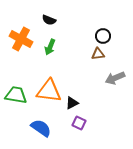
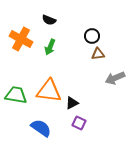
black circle: moved 11 px left
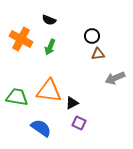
green trapezoid: moved 1 px right, 2 px down
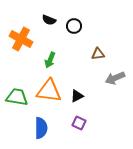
black circle: moved 18 px left, 10 px up
green arrow: moved 13 px down
black triangle: moved 5 px right, 7 px up
blue semicircle: rotated 55 degrees clockwise
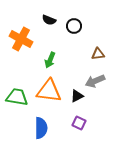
gray arrow: moved 20 px left, 3 px down
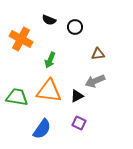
black circle: moved 1 px right, 1 px down
blue semicircle: moved 1 px right, 1 px down; rotated 35 degrees clockwise
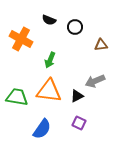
brown triangle: moved 3 px right, 9 px up
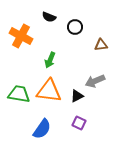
black semicircle: moved 3 px up
orange cross: moved 3 px up
green trapezoid: moved 2 px right, 3 px up
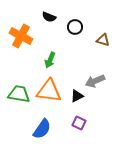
brown triangle: moved 2 px right, 5 px up; rotated 24 degrees clockwise
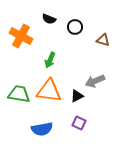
black semicircle: moved 2 px down
blue semicircle: rotated 45 degrees clockwise
